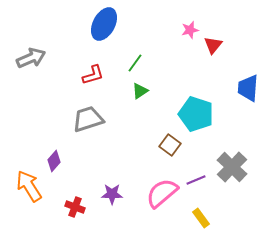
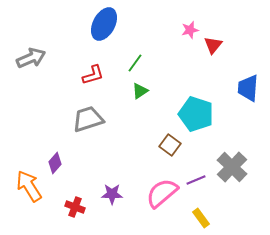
purple diamond: moved 1 px right, 2 px down
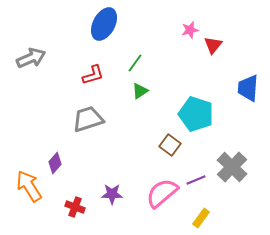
yellow rectangle: rotated 72 degrees clockwise
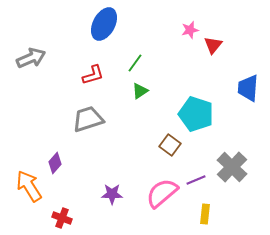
red cross: moved 13 px left, 11 px down
yellow rectangle: moved 4 px right, 4 px up; rotated 30 degrees counterclockwise
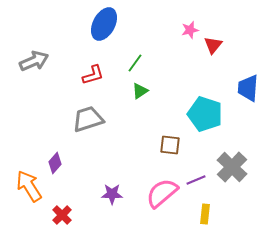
gray arrow: moved 3 px right, 3 px down
cyan pentagon: moved 9 px right
brown square: rotated 30 degrees counterclockwise
red cross: moved 3 px up; rotated 24 degrees clockwise
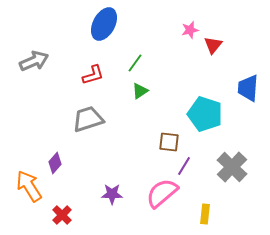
brown square: moved 1 px left, 3 px up
purple line: moved 12 px left, 14 px up; rotated 36 degrees counterclockwise
